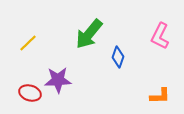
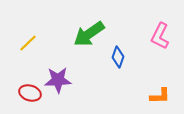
green arrow: rotated 16 degrees clockwise
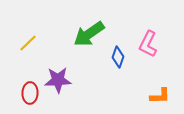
pink L-shape: moved 12 px left, 8 px down
red ellipse: rotated 75 degrees clockwise
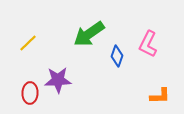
blue diamond: moved 1 px left, 1 px up
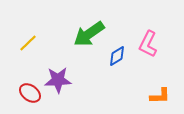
blue diamond: rotated 40 degrees clockwise
red ellipse: rotated 55 degrees counterclockwise
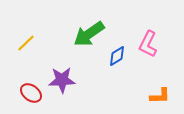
yellow line: moved 2 px left
purple star: moved 4 px right
red ellipse: moved 1 px right
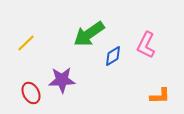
pink L-shape: moved 2 px left, 1 px down
blue diamond: moved 4 px left
red ellipse: rotated 25 degrees clockwise
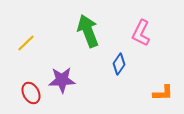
green arrow: moved 1 px left, 3 px up; rotated 104 degrees clockwise
pink L-shape: moved 5 px left, 12 px up
blue diamond: moved 6 px right, 8 px down; rotated 25 degrees counterclockwise
orange L-shape: moved 3 px right, 3 px up
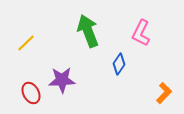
orange L-shape: moved 1 px right; rotated 45 degrees counterclockwise
